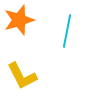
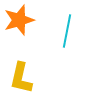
yellow L-shape: moved 1 px left, 2 px down; rotated 40 degrees clockwise
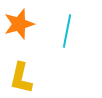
orange star: moved 4 px down
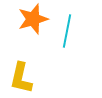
orange star: moved 14 px right, 5 px up
